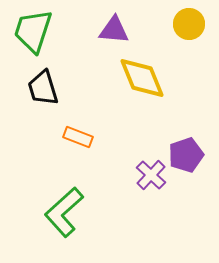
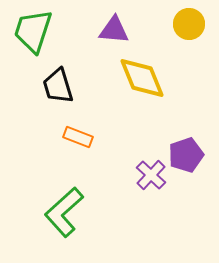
black trapezoid: moved 15 px right, 2 px up
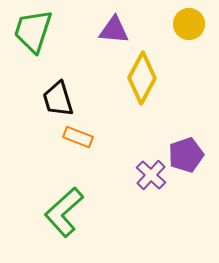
yellow diamond: rotated 51 degrees clockwise
black trapezoid: moved 13 px down
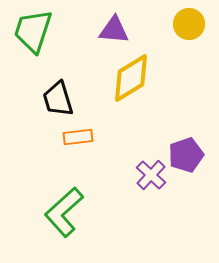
yellow diamond: moved 11 px left; rotated 30 degrees clockwise
orange rectangle: rotated 28 degrees counterclockwise
